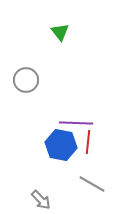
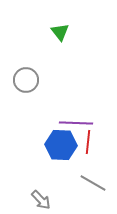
blue hexagon: rotated 8 degrees counterclockwise
gray line: moved 1 px right, 1 px up
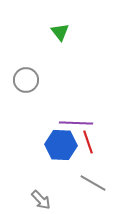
red line: rotated 25 degrees counterclockwise
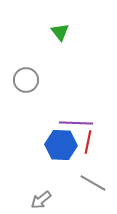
red line: rotated 30 degrees clockwise
gray arrow: rotated 95 degrees clockwise
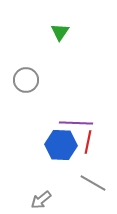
green triangle: rotated 12 degrees clockwise
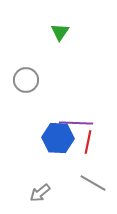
blue hexagon: moved 3 px left, 7 px up
gray arrow: moved 1 px left, 7 px up
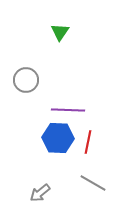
purple line: moved 8 px left, 13 px up
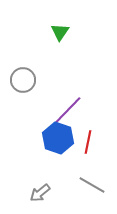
gray circle: moved 3 px left
purple line: rotated 48 degrees counterclockwise
blue hexagon: rotated 16 degrees clockwise
gray line: moved 1 px left, 2 px down
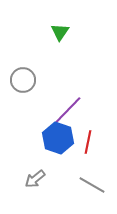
gray arrow: moved 5 px left, 14 px up
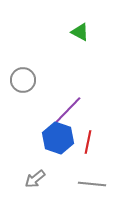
green triangle: moved 20 px right; rotated 36 degrees counterclockwise
gray line: moved 1 px up; rotated 24 degrees counterclockwise
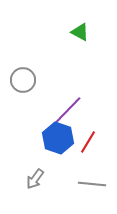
red line: rotated 20 degrees clockwise
gray arrow: rotated 15 degrees counterclockwise
